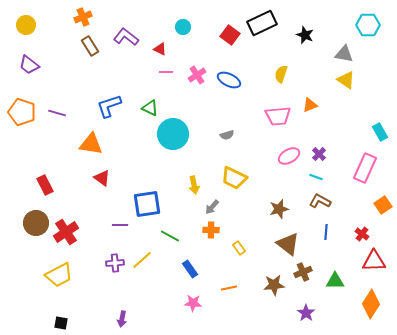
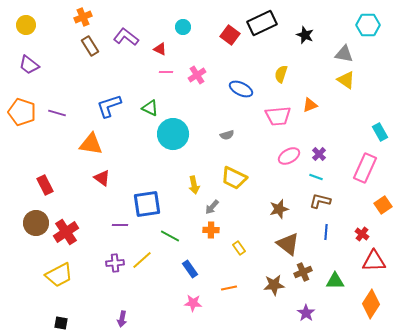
blue ellipse at (229, 80): moved 12 px right, 9 px down
brown L-shape at (320, 201): rotated 15 degrees counterclockwise
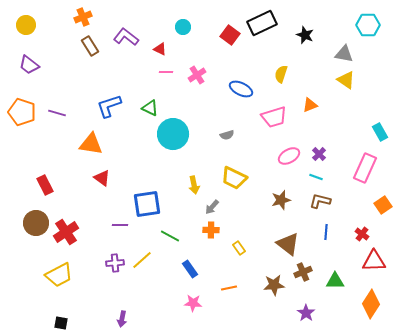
pink trapezoid at (278, 116): moved 4 px left, 1 px down; rotated 12 degrees counterclockwise
brown star at (279, 209): moved 2 px right, 9 px up
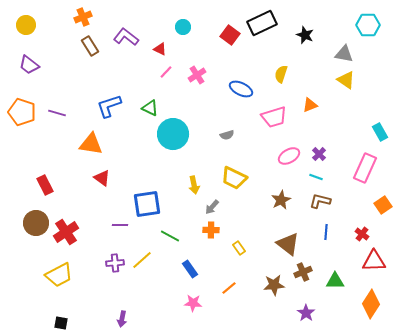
pink line at (166, 72): rotated 48 degrees counterclockwise
brown star at (281, 200): rotated 12 degrees counterclockwise
orange line at (229, 288): rotated 28 degrees counterclockwise
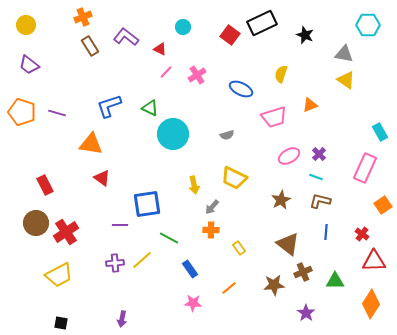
green line at (170, 236): moved 1 px left, 2 px down
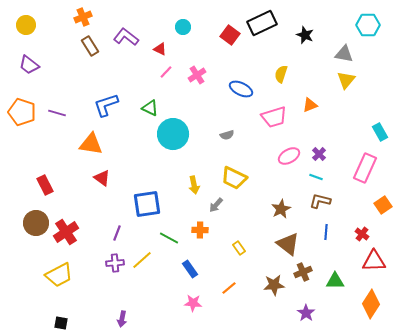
yellow triangle at (346, 80): rotated 36 degrees clockwise
blue L-shape at (109, 106): moved 3 px left, 1 px up
brown star at (281, 200): moved 9 px down
gray arrow at (212, 207): moved 4 px right, 2 px up
purple line at (120, 225): moved 3 px left, 8 px down; rotated 70 degrees counterclockwise
orange cross at (211, 230): moved 11 px left
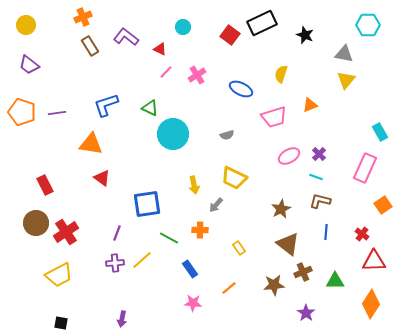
purple line at (57, 113): rotated 24 degrees counterclockwise
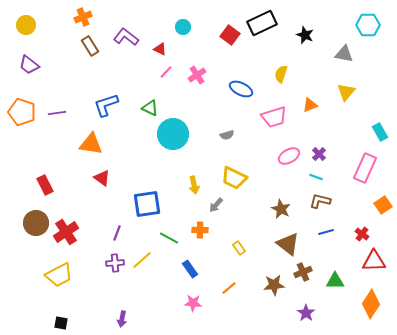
yellow triangle at (346, 80): moved 12 px down
brown star at (281, 209): rotated 18 degrees counterclockwise
blue line at (326, 232): rotated 70 degrees clockwise
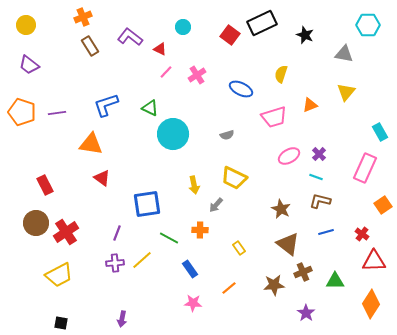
purple L-shape at (126, 37): moved 4 px right
